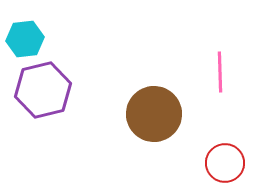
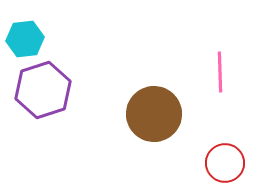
purple hexagon: rotated 4 degrees counterclockwise
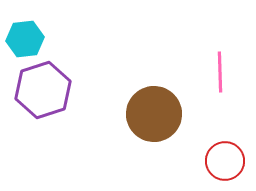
red circle: moved 2 px up
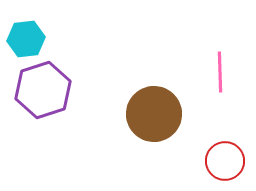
cyan hexagon: moved 1 px right
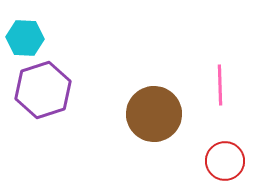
cyan hexagon: moved 1 px left, 1 px up; rotated 9 degrees clockwise
pink line: moved 13 px down
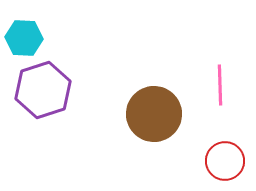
cyan hexagon: moved 1 px left
